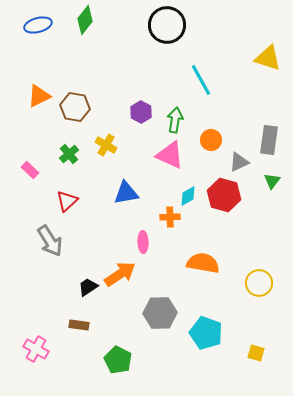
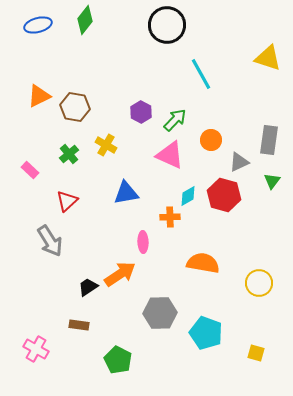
cyan line: moved 6 px up
green arrow: rotated 35 degrees clockwise
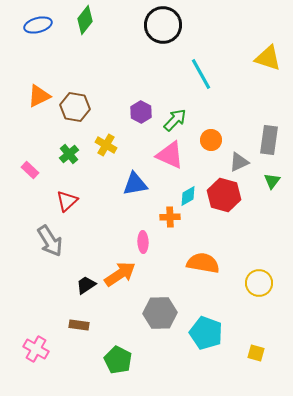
black circle: moved 4 px left
blue triangle: moved 9 px right, 9 px up
black trapezoid: moved 2 px left, 2 px up
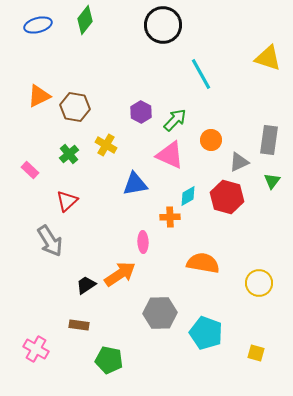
red hexagon: moved 3 px right, 2 px down
green pentagon: moved 9 px left; rotated 16 degrees counterclockwise
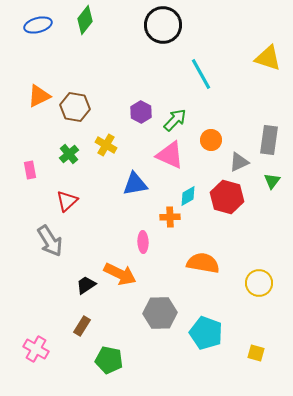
pink rectangle: rotated 36 degrees clockwise
orange arrow: rotated 60 degrees clockwise
brown rectangle: moved 3 px right, 1 px down; rotated 66 degrees counterclockwise
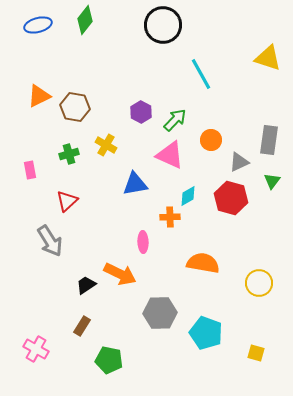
green cross: rotated 24 degrees clockwise
red hexagon: moved 4 px right, 1 px down
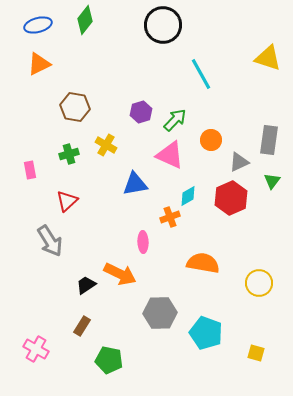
orange triangle: moved 32 px up
purple hexagon: rotated 15 degrees clockwise
red hexagon: rotated 20 degrees clockwise
orange cross: rotated 18 degrees counterclockwise
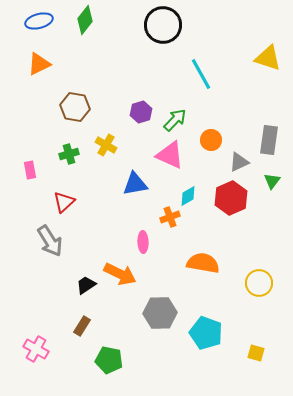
blue ellipse: moved 1 px right, 4 px up
red triangle: moved 3 px left, 1 px down
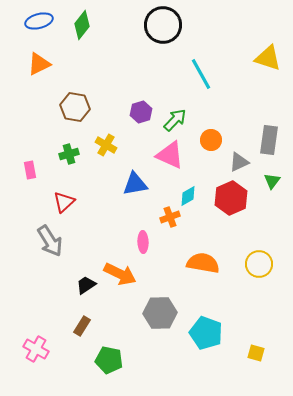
green diamond: moved 3 px left, 5 px down
yellow circle: moved 19 px up
